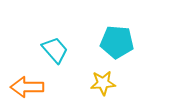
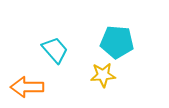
yellow star: moved 8 px up
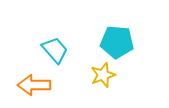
yellow star: rotated 15 degrees counterclockwise
orange arrow: moved 7 px right, 2 px up
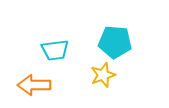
cyan pentagon: moved 2 px left
cyan trapezoid: rotated 124 degrees clockwise
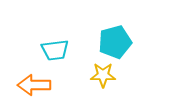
cyan pentagon: rotated 20 degrees counterclockwise
yellow star: rotated 20 degrees clockwise
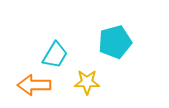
cyan trapezoid: moved 5 px down; rotated 52 degrees counterclockwise
yellow star: moved 16 px left, 7 px down
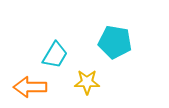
cyan pentagon: rotated 24 degrees clockwise
orange arrow: moved 4 px left, 2 px down
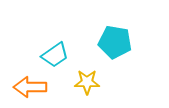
cyan trapezoid: rotated 24 degrees clockwise
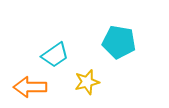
cyan pentagon: moved 4 px right
yellow star: rotated 15 degrees counterclockwise
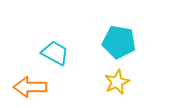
cyan trapezoid: moved 2 px up; rotated 116 degrees counterclockwise
yellow star: moved 30 px right; rotated 10 degrees counterclockwise
